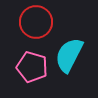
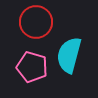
cyan semicircle: rotated 12 degrees counterclockwise
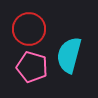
red circle: moved 7 px left, 7 px down
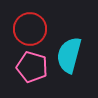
red circle: moved 1 px right
